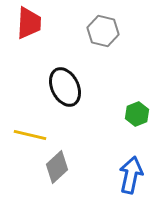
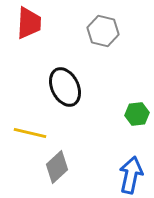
green hexagon: rotated 15 degrees clockwise
yellow line: moved 2 px up
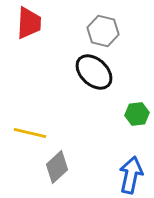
black ellipse: moved 29 px right, 15 px up; rotated 21 degrees counterclockwise
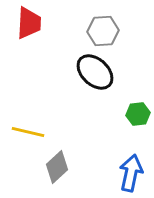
gray hexagon: rotated 16 degrees counterclockwise
black ellipse: moved 1 px right
green hexagon: moved 1 px right
yellow line: moved 2 px left, 1 px up
blue arrow: moved 2 px up
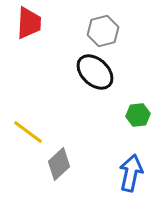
gray hexagon: rotated 12 degrees counterclockwise
green hexagon: moved 1 px down
yellow line: rotated 24 degrees clockwise
gray diamond: moved 2 px right, 3 px up
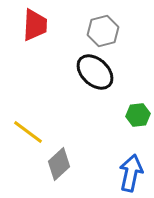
red trapezoid: moved 6 px right, 2 px down
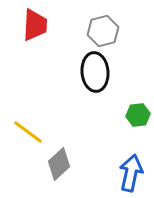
black ellipse: rotated 42 degrees clockwise
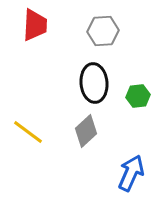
gray hexagon: rotated 12 degrees clockwise
black ellipse: moved 1 px left, 11 px down
green hexagon: moved 19 px up
gray diamond: moved 27 px right, 33 px up
blue arrow: rotated 12 degrees clockwise
